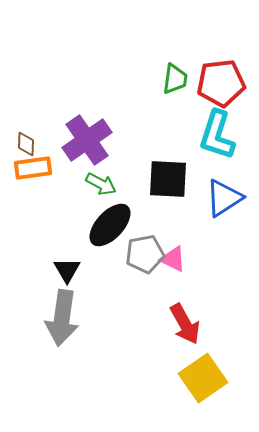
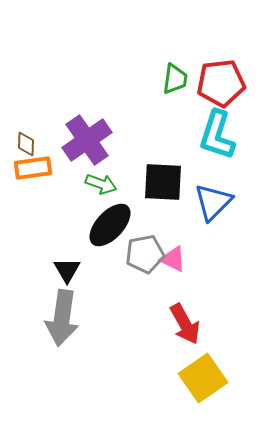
black square: moved 5 px left, 3 px down
green arrow: rotated 8 degrees counterclockwise
blue triangle: moved 11 px left, 4 px down; rotated 12 degrees counterclockwise
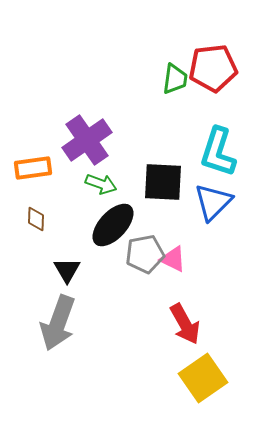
red pentagon: moved 8 px left, 15 px up
cyan L-shape: moved 1 px right, 17 px down
brown diamond: moved 10 px right, 75 px down
black ellipse: moved 3 px right
gray arrow: moved 4 px left, 5 px down; rotated 12 degrees clockwise
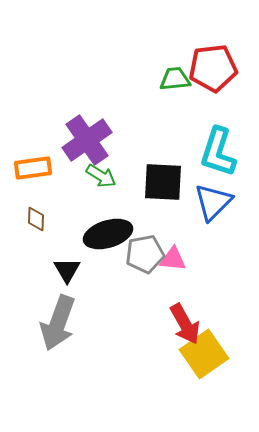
green trapezoid: rotated 104 degrees counterclockwise
green arrow: moved 8 px up; rotated 12 degrees clockwise
black ellipse: moved 5 px left, 9 px down; rotated 30 degrees clockwise
pink triangle: rotated 20 degrees counterclockwise
yellow square: moved 1 px right, 24 px up
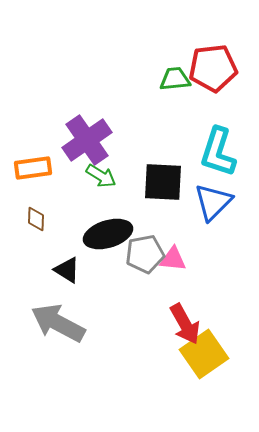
black triangle: rotated 28 degrees counterclockwise
gray arrow: rotated 98 degrees clockwise
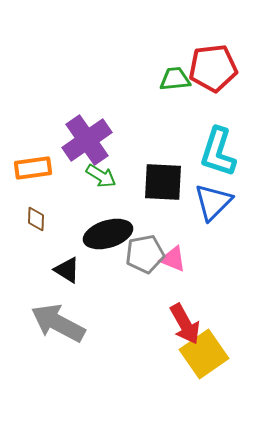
pink triangle: rotated 16 degrees clockwise
